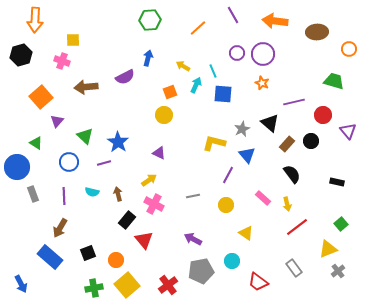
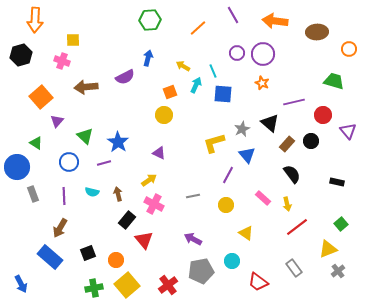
yellow L-shape at (214, 143): rotated 30 degrees counterclockwise
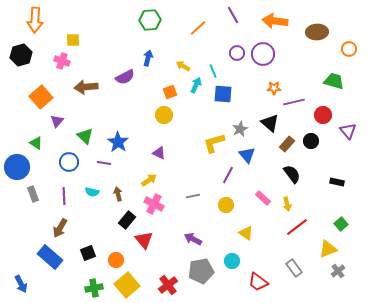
orange star at (262, 83): moved 12 px right, 5 px down; rotated 24 degrees counterclockwise
gray star at (242, 129): moved 2 px left
purple line at (104, 163): rotated 24 degrees clockwise
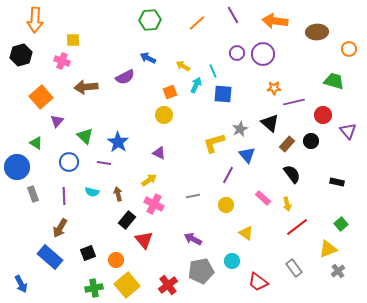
orange line at (198, 28): moved 1 px left, 5 px up
blue arrow at (148, 58): rotated 77 degrees counterclockwise
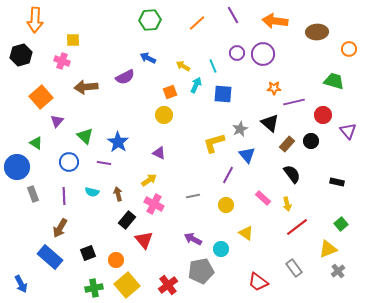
cyan line at (213, 71): moved 5 px up
cyan circle at (232, 261): moved 11 px left, 12 px up
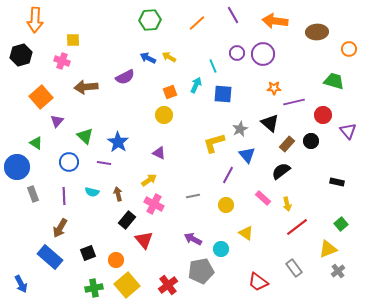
yellow arrow at (183, 66): moved 14 px left, 9 px up
black semicircle at (292, 174): moved 11 px left, 3 px up; rotated 90 degrees counterclockwise
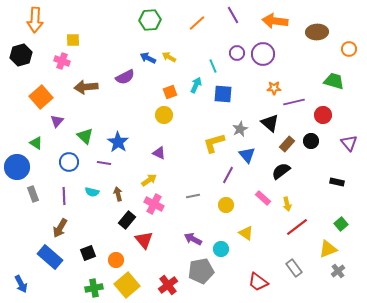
purple triangle at (348, 131): moved 1 px right, 12 px down
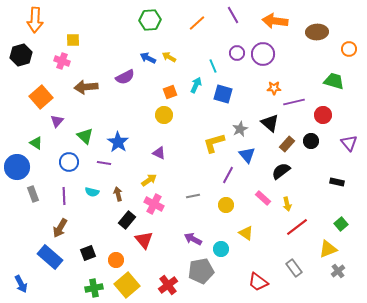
blue square at (223, 94): rotated 12 degrees clockwise
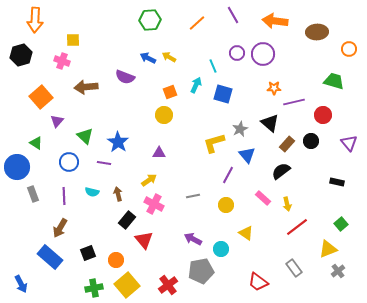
purple semicircle at (125, 77): rotated 48 degrees clockwise
purple triangle at (159, 153): rotated 24 degrees counterclockwise
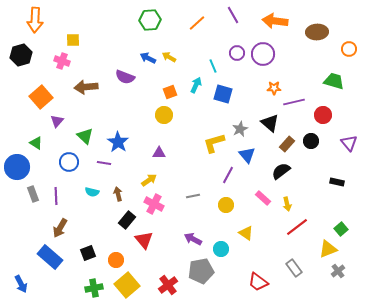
purple line at (64, 196): moved 8 px left
green square at (341, 224): moved 5 px down
